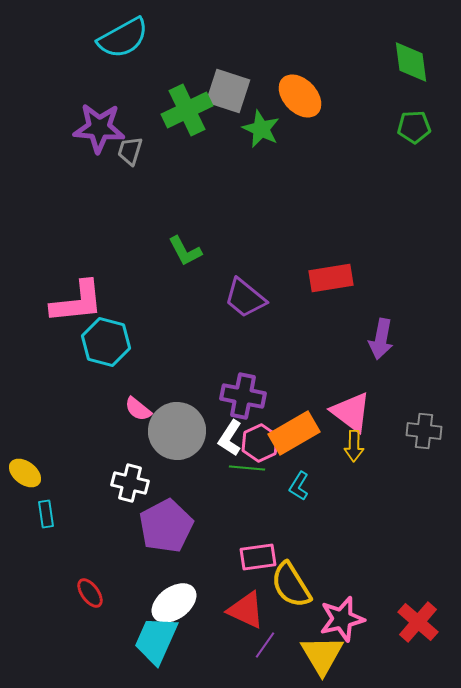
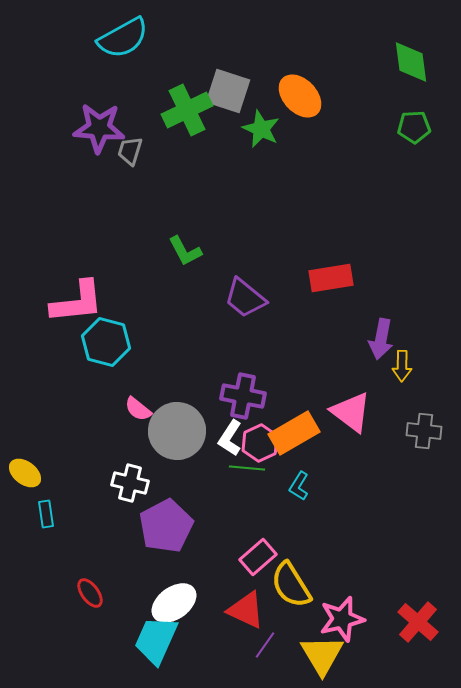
yellow arrow: moved 48 px right, 80 px up
pink rectangle: rotated 33 degrees counterclockwise
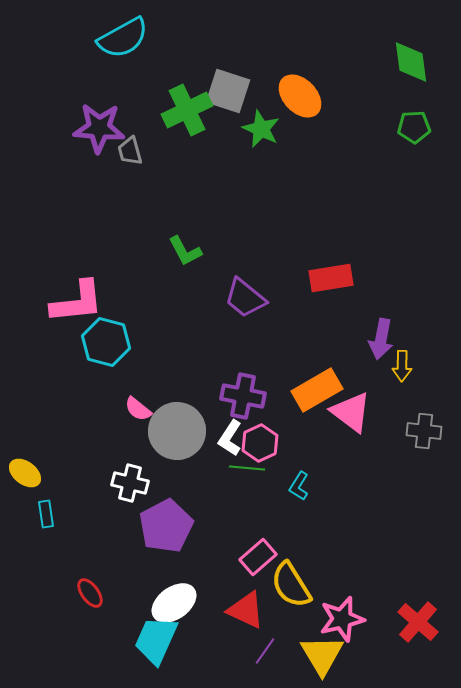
gray trapezoid: rotated 32 degrees counterclockwise
orange rectangle: moved 23 px right, 43 px up
purple line: moved 6 px down
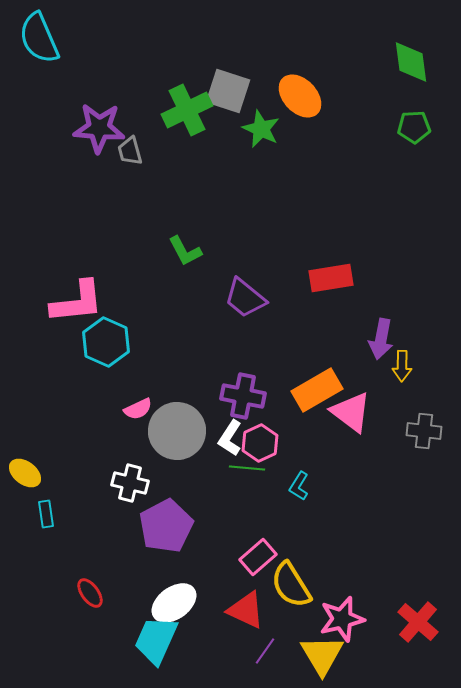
cyan semicircle: moved 84 px left; rotated 96 degrees clockwise
cyan hexagon: rotated 9 degrees clockwise
pink semicircle: rotated 64 degrees counterclockwise
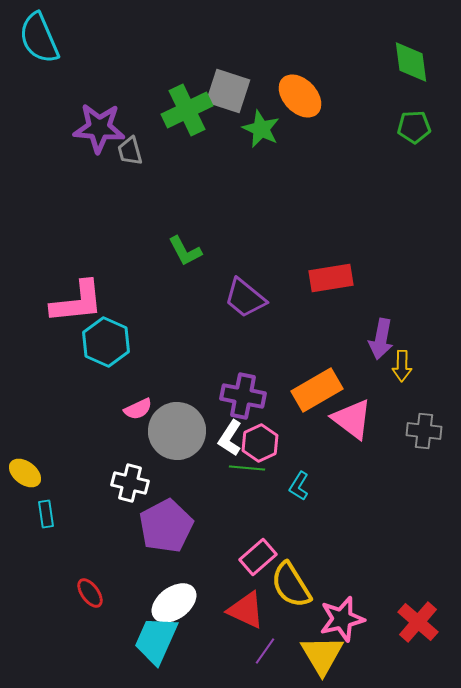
pink triangle: moved 1 px right, 7 px down
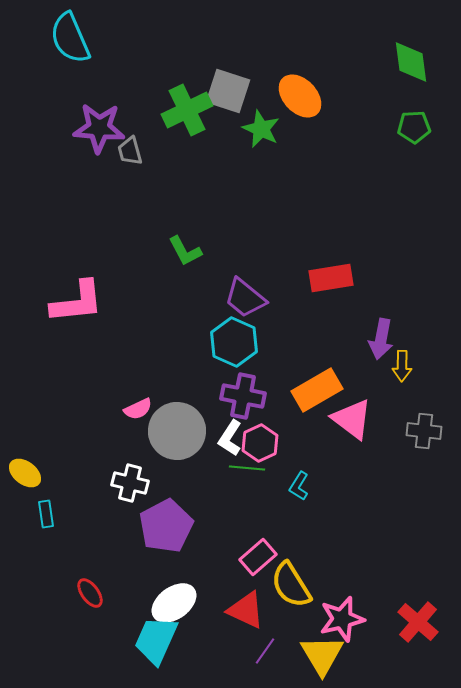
cyan semicircle: moved 31 px right
cyan hexagon: moved 128 px right
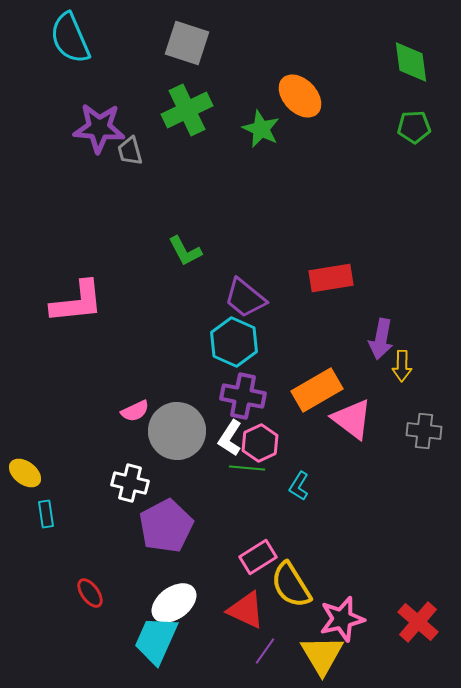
gray square: moved 41 px left, 48 px up
pink semicircle: moved 3 px left, 2 px down
pink rectangle: rotated 9 degrees clockwise
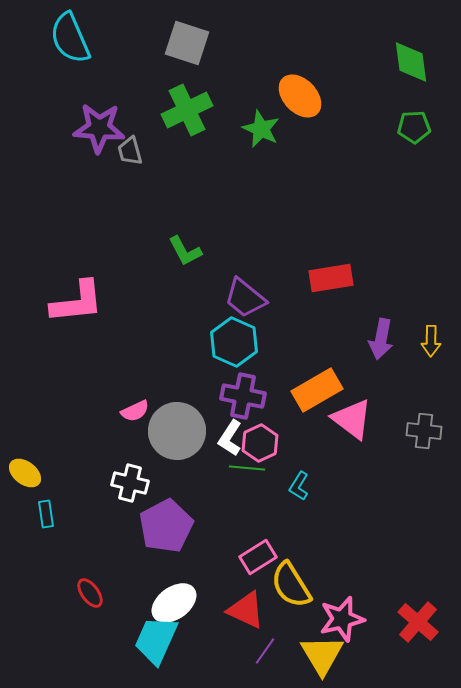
yellow arrow: moved 29 px right, 25 px up
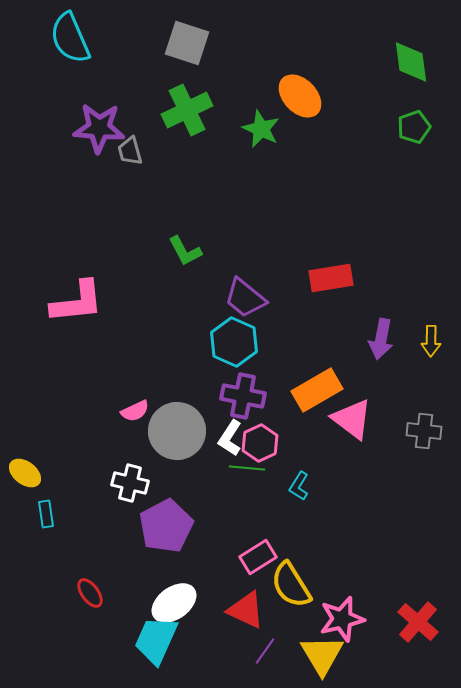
green pentagon: rotated 16 degrees counterclockwise
